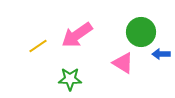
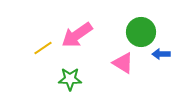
yellow line: moved 5 px right, 2 px down
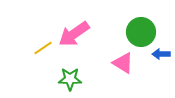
pink arrow: moved 3 px left, 1 px up
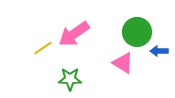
green circle: moved 4 px left
blue arrow: moved 2 px left, 3 px up
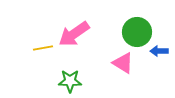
yellow line: rotated 24 degrees clockwise
green star: moved 2 px down
